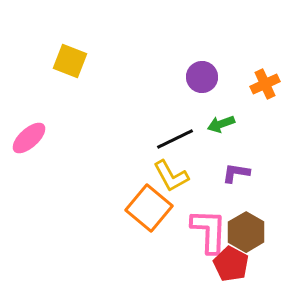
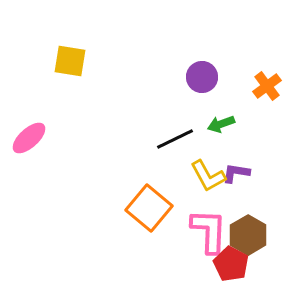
yellow square: rotated 12 degrees counterclockwise
orange cross: moved 2 px right, 2 px down; rotated 12 degrees counterclockwise
yellow L-shape: moved 37 px right
brown hexagon: moved 2 px right, 3 px down
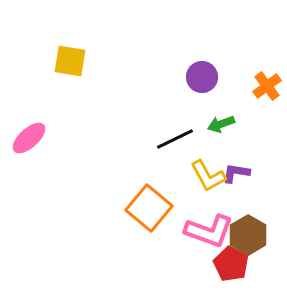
pink L-shape: rotated 108 degrees clockwise
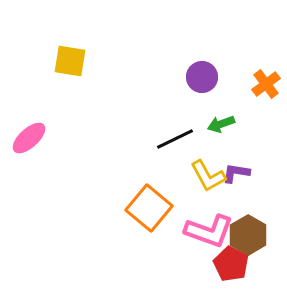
orange cross: moved 1 px left, 2 px up
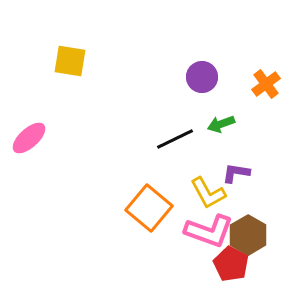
yellow L-shape: moved 17 px down
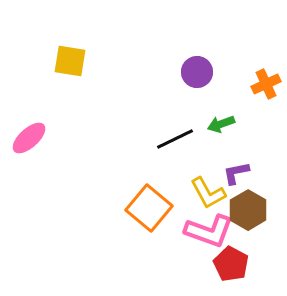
purple circle: moved 5 px left, 5 px up
orange cross: rotated 12 degrees clockwise
purple L-shape: rotated 20 degrees counterclockwise
brown hexagon: moved 25 px up
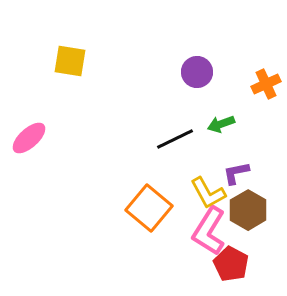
pink L-shape: rotated 102 degrees clockwise
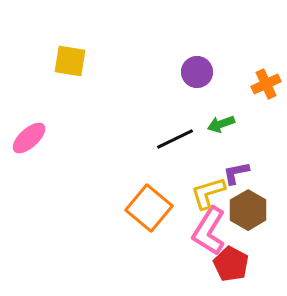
yellow L-shape: rotated 102 degrees clockwise
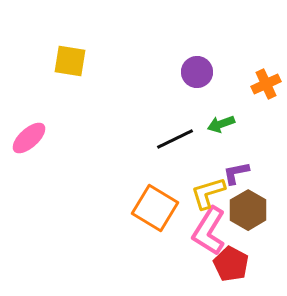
orange square: moved 6 px right; rotated 9 degrees counterclockwise
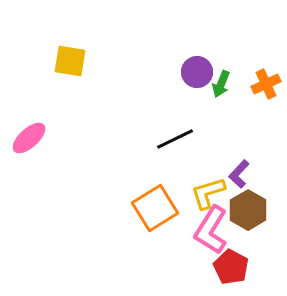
green arrow: moved 40 px up; rotated 48 degrees counterclockwise
purple L-shape: moved 3 px right, 1 px down; rotated 36 degrees counterclockwise
orange square: rotated 27 degrees clockwise
pink L-shape: moved 2 px right, 1 px up
red pentagon: moved 3 px down
